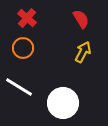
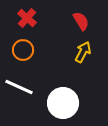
red semicircle: moved 2 px down
orange circle: moved 2 px down
white line: rotated 8 degrees counterclockwise
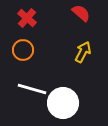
red semicircle: moved 8 px up; rotated 18 degrees counterclockwise
white line: moved 13 px right, 2 px down; rotated 8 degrees counterclockwise
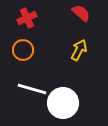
red cross: rotated 24 degrees clockwise
yellow arrow: moved 4 px left, 2 px up
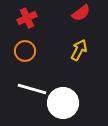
red semicircle: rotated 102 degrees clockwise
orange circle: moved 2 px right, 1 px down
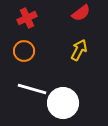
orange circle: moved 1 px left
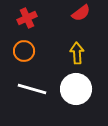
yellow arrow: moved 2 px left, 3 px down; rotated 30 degrees counterclockwise
white circle: moved 13 px right, 14 px up
